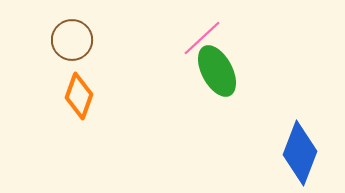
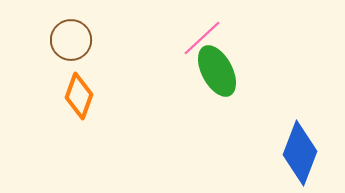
brown circle: moved 1 px left
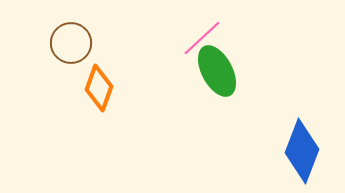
brown circle: moved 3 px down
orange diamond: moved 20 px right, 8 px up
blue diamond: moved 2 px right, 2 px up
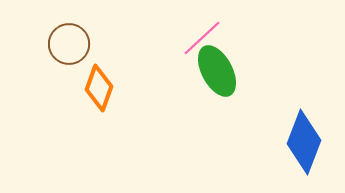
brown circle: moved 2 px left, 1 px down
blue diamond: moved 2 px right, 9 px up
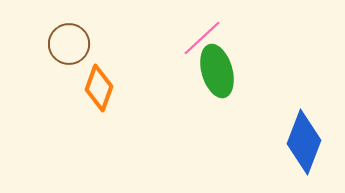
green ellipse: rotated 12 degrees clockwise
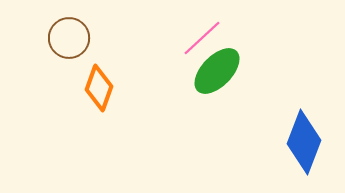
brown circle: moved 6 px up
green ellipse: rotated 60 degrees clockwise
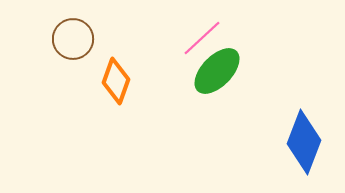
brown circle: moved 4 px right, 1 px down
orange diamond: moved 17 px right, 7 px up
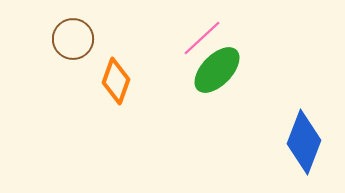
green ellipse: moved 1 px up
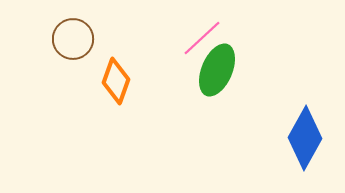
green ellipse: rotated 21 degrees counterclockwise
blue diamond: moved 1 px right, 4 px up; rotated 8 degrees clockwise
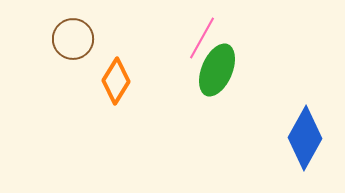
pink line: rotated 18 degrees counterclockwise
orange diamond: rotated 12 degrees clockwise
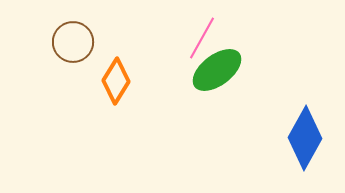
brown circle: moved 3 px down
green ellipse: rotated 30 degrees clockwise
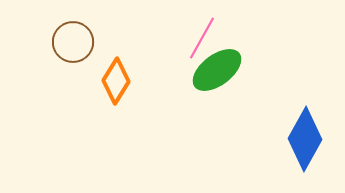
blue diamond: moved 1 px down
